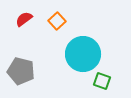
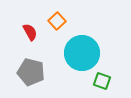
red semicircle: moved 6 px right, 13 px down; rotated 96 degrees clockwise
cyan circle: moved 1 px left, 1 px up
gray pentagon: moved 10 px right, 1 px down
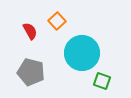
red semicircle: moved 1 px up
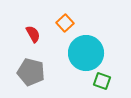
orange square: moved 8 px right, 2 px down
red semicircle: moved 3 px right, 3 px down
cyan circle: moved 4 px right
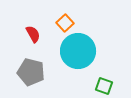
cyan circle: moved 8 px left, 2 px up
green square: moved 2 px right, 5 px down
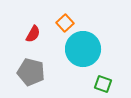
red semicircle: rotated 60 degrees clockwise
cyan circle: moved 5 px right, 2 px up
green square: moved 1 px left, 2 px up
